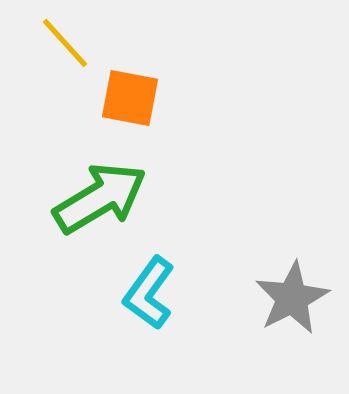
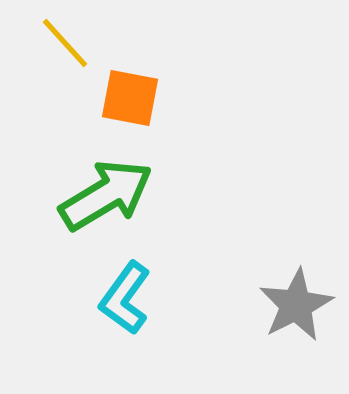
green arrow: moved 6 px right, 3 px up
cyan L-shape: moved 24 px left, 5 px down
gray star: moved 4 px right, 7 px down
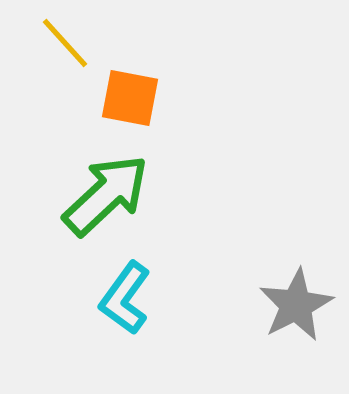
green arrow: rotated 12 degrees counterclockwise
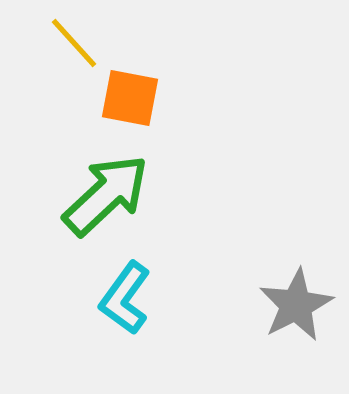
yellow line: moved 9 px right
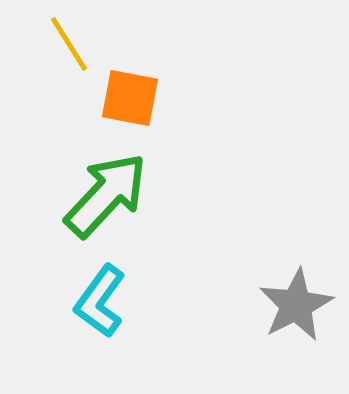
yellow line: moved 5 px left, 1 px down; rotated 10 degrees clockwise
green arrow: rotated 4 degrees counterclockwise
cyan L-shape: moved 25 px left, 3 px down
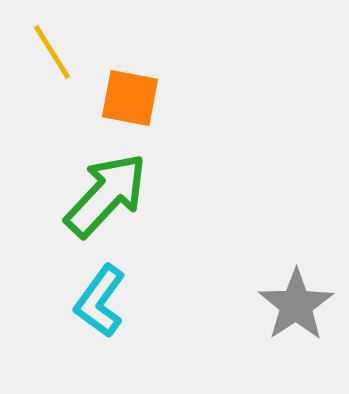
yellow line: moved 17 px left, 8 px down
gray star: rotated 6 degrees counterclockwise
